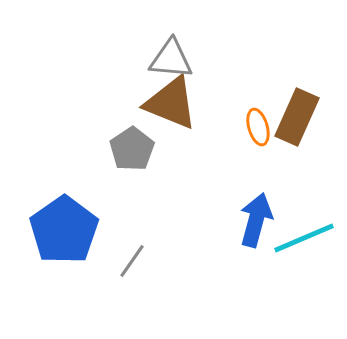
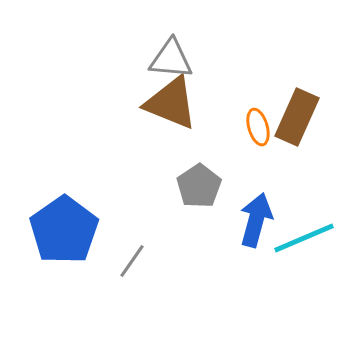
gray pentagon: moved 67 px right, 37 px down
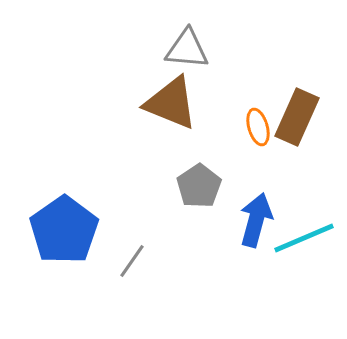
gray triangle: moved 16 px right, 10 px up
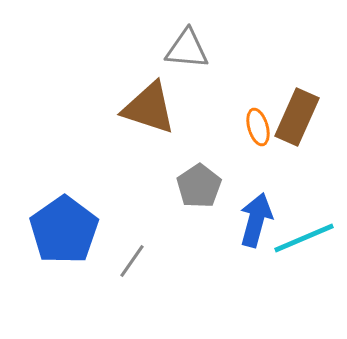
brown triangle: moved 22 px left, 5 px down; rotated 4 degrees counterclockwise
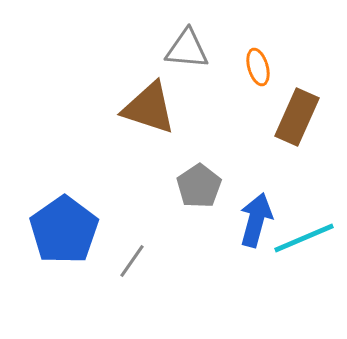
orange ellipse: moved 60 px up
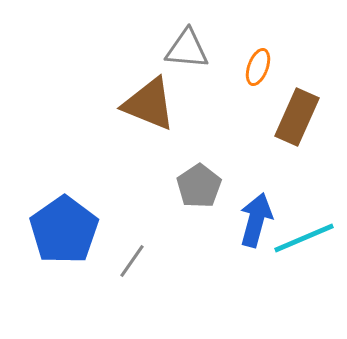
orange ellipse: rotated 36 degrees clockwise
brown triangle: moved 4 px up; rotated 4 degrees clockwise
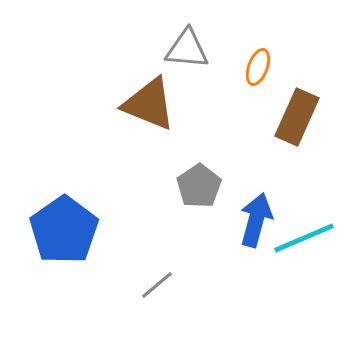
gray line: moved 25 px right, 24 px down; rotated 15 degrees clockwise
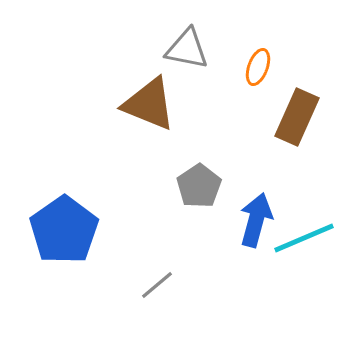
gray triangle: rotated 6 degrees clockwise
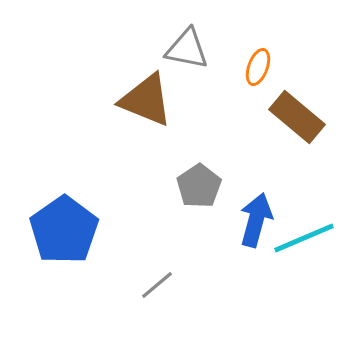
brown triangle: moved 3 px left, 4 px up
brown rectangle: rotated 74 degrees counterclockwise
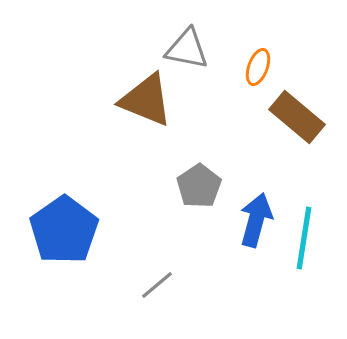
cyan line: rotated 58 degrees counterclockwise
